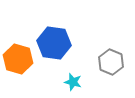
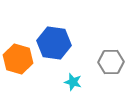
gray hexagon: rotated 25 degrees counterclockwise
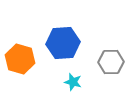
blue hexagon: moved 9 px right; rotated 12 degrees counterclockwise
orange hexagon: moved 2 px right
